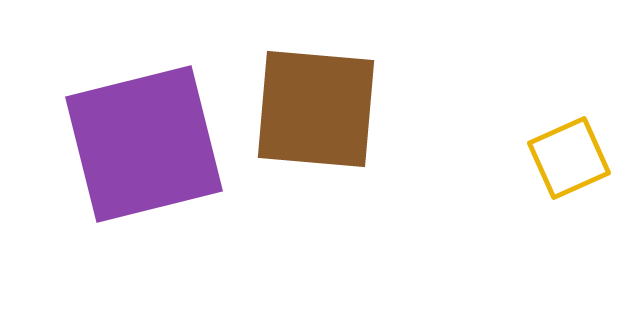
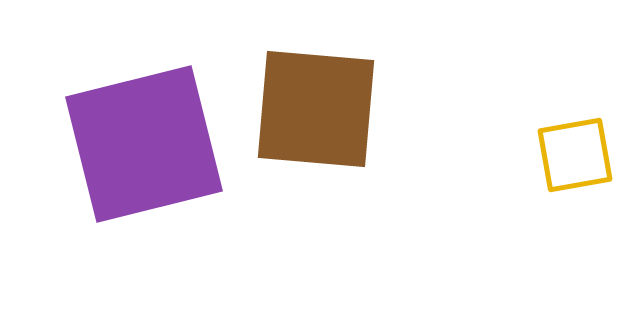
yellow square: moved 6 px right, 3 px up; rotated 14 degrees clockwise
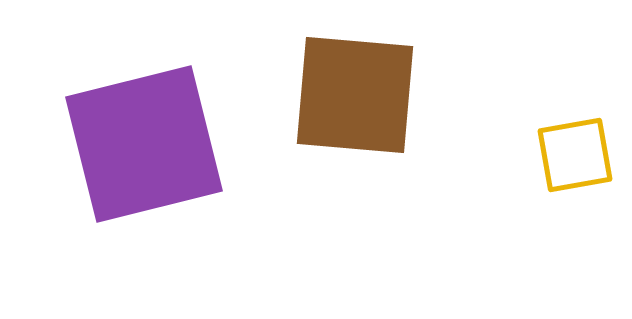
brown square: moved 39 px right, 14 px up
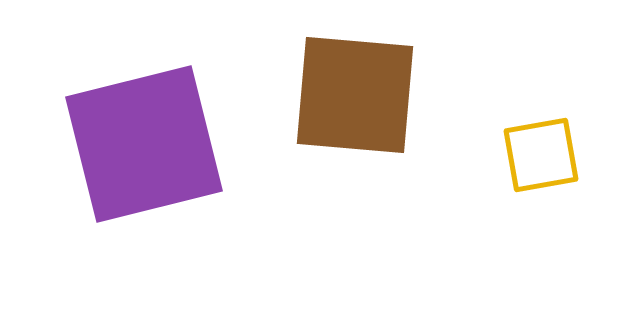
yellow square: moved 34 px left
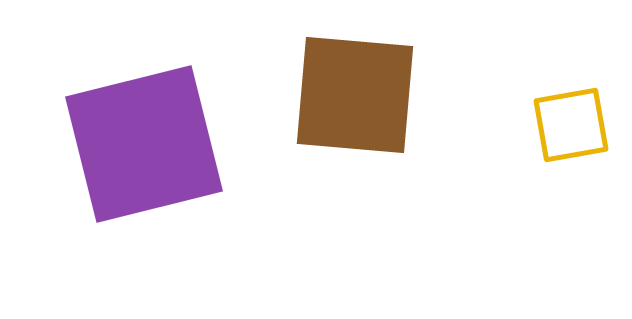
yellow square: moved 30 px right, 30 px up
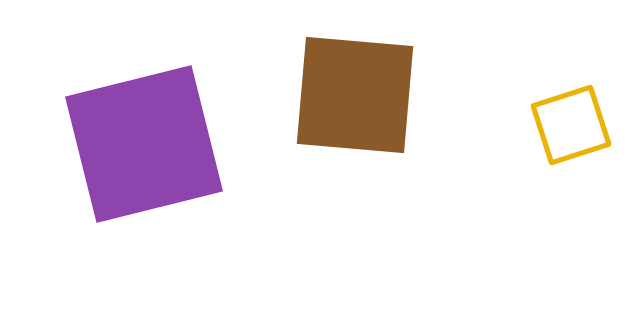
yellow square: rotated 8 degrees counterclockwise
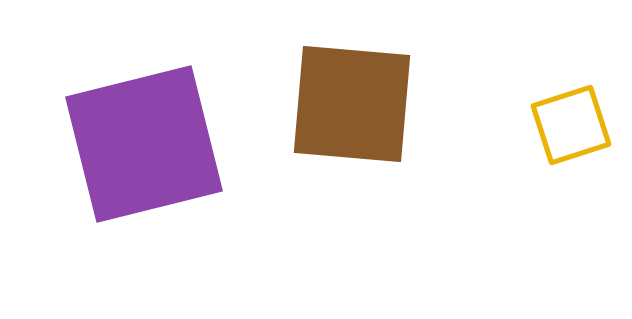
brown square: moved 3 px left, 9 px down
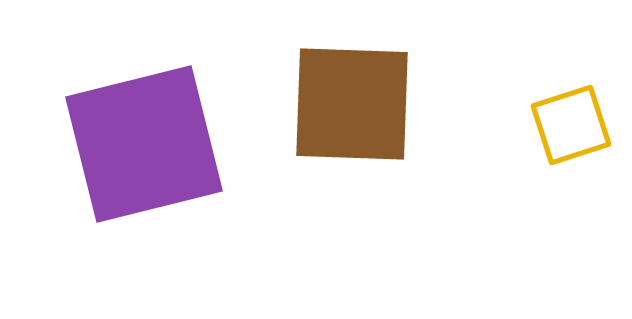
brown square: rotated 3 degrees counterclockwise
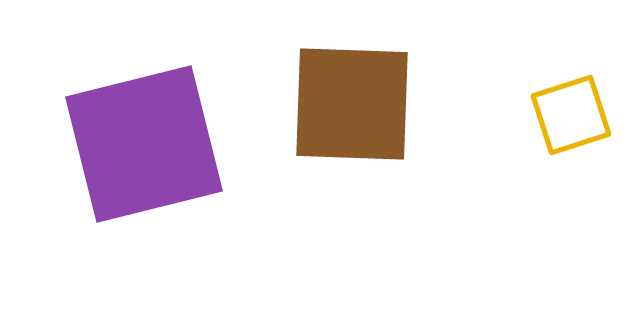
yellow square: moved 10 px up
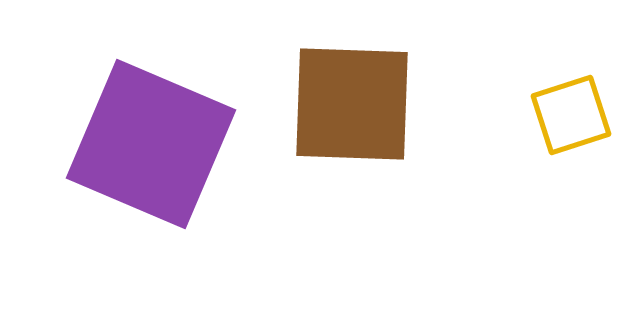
purple square: moved 7 px right; rotated 37 degrees clockwise
